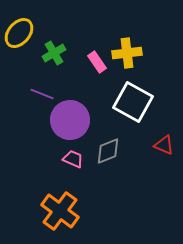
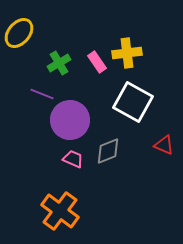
green cross: moved 5 px right, 10 px down
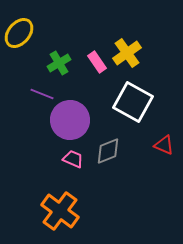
yellow cross: rotated 28 degrees counterclockwise
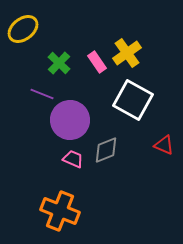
yellow ellipse: moved 4 px right, 4 px up; rotated 12 degrees clockwise
green cross: rotated 15 degrees counterclockwise
white square: moved 2 px up
gray diamond: moved 2 px left, 1 px up
orange cross: rotated 15 degrees counterclockwise
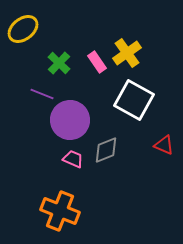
white square: moved 1 px right
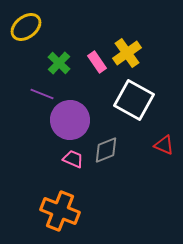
yellow ellipse: moved 3 px right, 2 px up
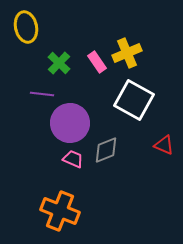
yellow ellipse: rotated 64 degrees counterclockwise
yellow cross: rotated 12 degrees clockwise
purple line: rotated 15 degrees counterclockwise
purple circle: moved 3 px down
